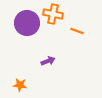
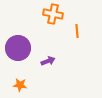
purple circle: moved 9 px left, 25 px down
orange line: rotated 64 degrees clockwise
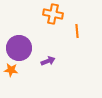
purple circle: moved 1 px right
orange star: moved 9 px left, 15 px up
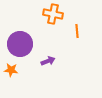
purple circle: moved 1 px right, 4 px up
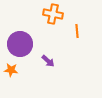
purple arrow: rotated 64 degrees clockwise
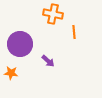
orange line: moved 3 px left, 1 px down
orange star: moved 3 px down
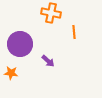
orange cross: moved 2 px left, 1 px up
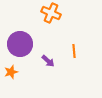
orange cross: rotated 12 degrees clockwise
orange line: moved 19 px down
orange star: moved 1 px up; rotated 24 degrees counterclockwise
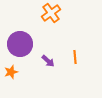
orange cross: rotated 30 degrees clockwise
orange line: moved 1 px right, 6 px down
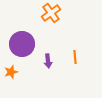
purple circle: moved 2 px right
purple arrow: rotated 40 degrees clockwise
